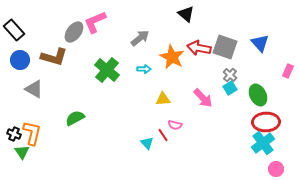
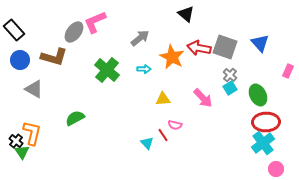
black cross: moved 2 px right, 7 px down; rotated 16 degrees clockwise
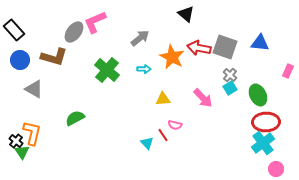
blue triangle: rotated 42 degrees counterclockwise
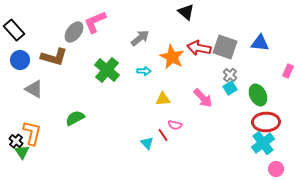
black triangle: moved 2 px up
cyan arrow: moved 2 px down
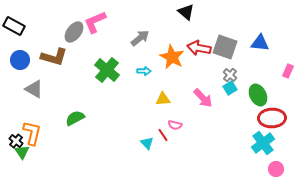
black rectangle: moved 4 px up; rotated 20 degrees counterclockwise
red ellipse: moved 6 px right, 4 px up
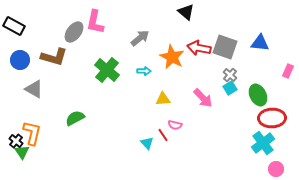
pink L-shape: rotated 55 degrees counterclockwise
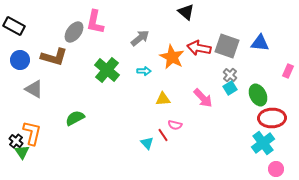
gray square: moved 2 px right, 1 px up
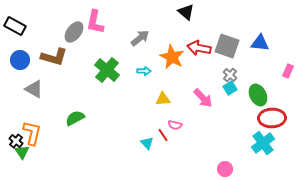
black rectangle: moved 1 px right
pink circle: moved 51 px left
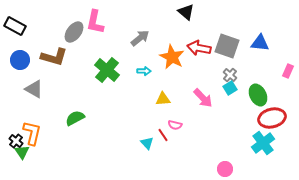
red ellipse: rotated 12 degrees counterclockwise
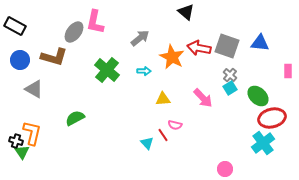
pink rectangle: rotated 24 degrees counterclockwise
green ellipse: moved 1 px down; rotated 20 degrees counterclockwise
black cross: rotated 24 degrees counterclockwise
